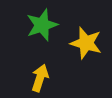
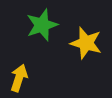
yellow arrow: moved 21 px left
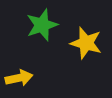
yellow arrow: rotated 60 degrees clockwise
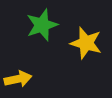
yellow arrow: moved 1 px left, 1 px down
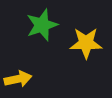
yellow star: rotated 16 degrees counterclockwise
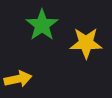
green star: rotated 16 degrees counterclockwise
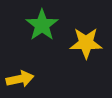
yellow arrow: moved 2 px right
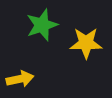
green star: rotated 16 degrees clockwise
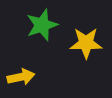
yellow arrow: moved 1 px right, 2 px up
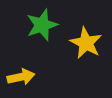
yellow star: rotated 28 degrees clockwise
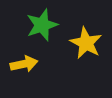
yellow arrow: moved 3 px right, 13 px up
